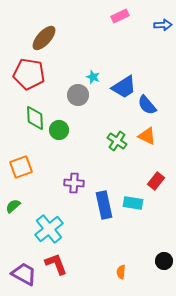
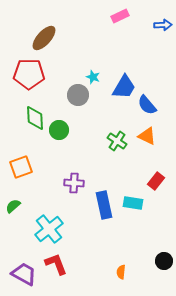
red pentagon: rotated 8 degrees counterclockwise
blue trapezoid: rotated 28 degrees counterclockwise
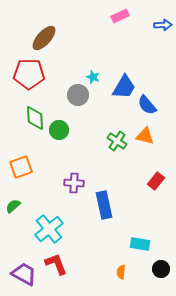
orange triangle: moved 2 px left; rotated 12 degrees counterclockwise
cyan rectangle: moved 7 px right, 41 px down
black circle: moved 3 px left, 8 px down
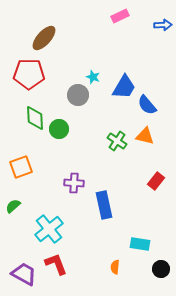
green circle: moved 1 px up
orange semicircle: moved 6 px left, 5 px up
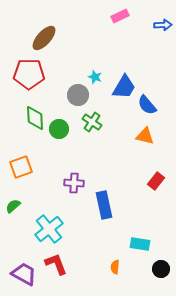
cyan star: moved 2 px right
green cross: moved 25 px left, 19 px up
